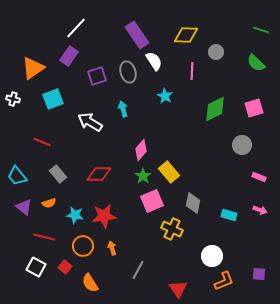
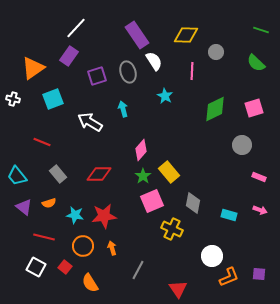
orange L-shape at (224, 281): moved 5 px right, 4 px up
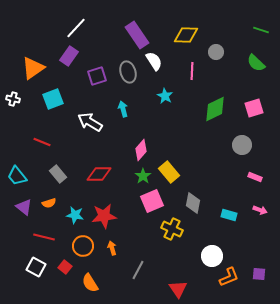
pink rectangle at (259, 177): moved 4 px left
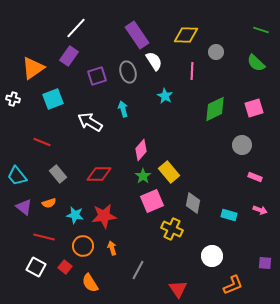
purple square at (259, 274): moved 6 px right, 11 px up
orange L-shape at (229, 277): moved 4 px right, 8 px down
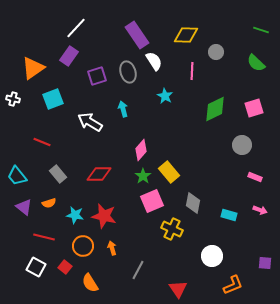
red star at (104, 216): rotated 20 degrees clockwise
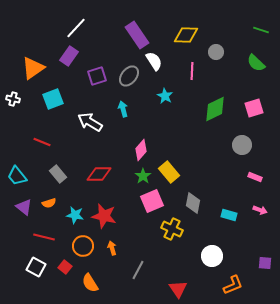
gray ellipse at (128, 72): moved 1 px right, 4 px down; rotated 55 degrees clockwise
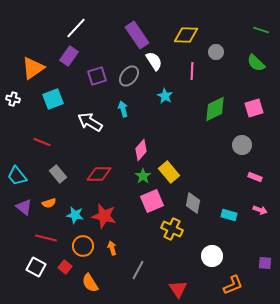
red line at (44, 237): moved 2 px right, 1 px down
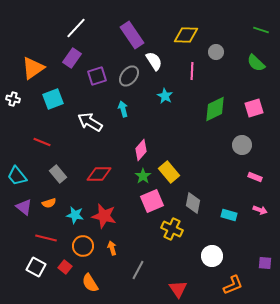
purple rectangle at (137, 35): moved 5 px left
purple rectangle at (69, 56): moved 3 px right, 2 px down
